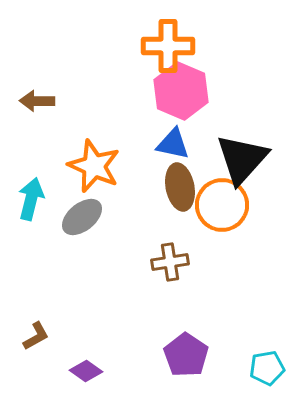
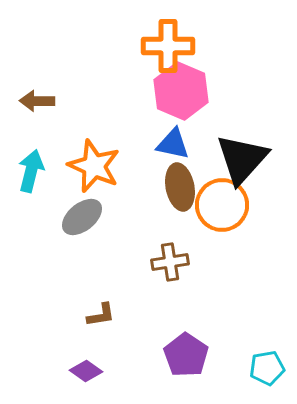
cyan arrow: moved 28 px up
brown L-shape: moved 65 px right, 21 px up; rotated 20 degrees clockwise
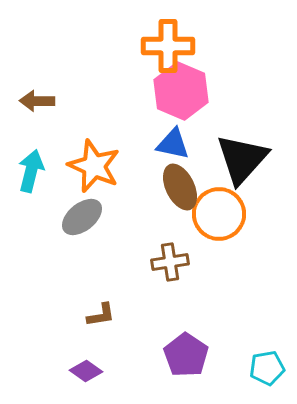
brown ellipse: rotated 15 degrees counterclockwise
orange circle: moved 3 px left, 9 px down
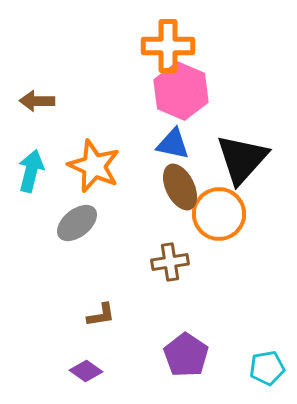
gray ellipse: moved 5 px left, 6 px down
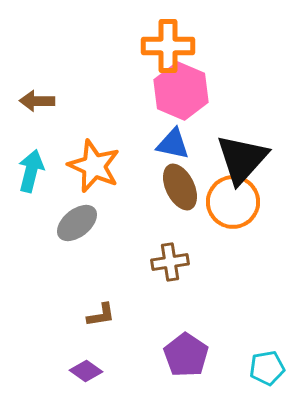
orange circle: moved 14 px right, 12 px up
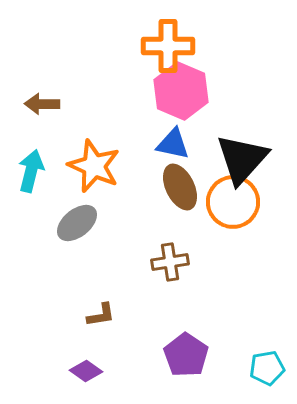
brown arrow: moved 5 px right, 3 px down
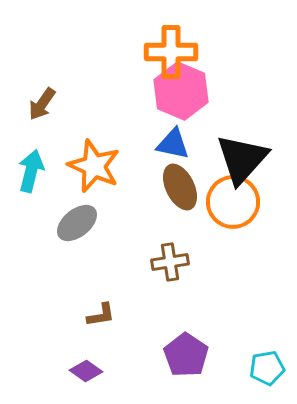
orange cross: moved 3 px right, 6 px down
brown arrow: rotated 56 degrees counterclockwise
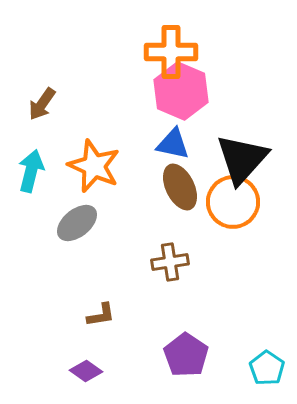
cyan pentagon: rotated 28 degrees counterclockwise
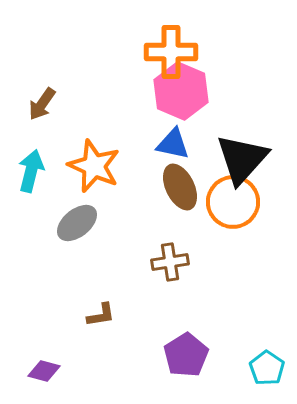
purple pentagon: rotated 6 degrees clockwise
purple diamond: moved 42 px left; rotated 20 degrees counterclockwise
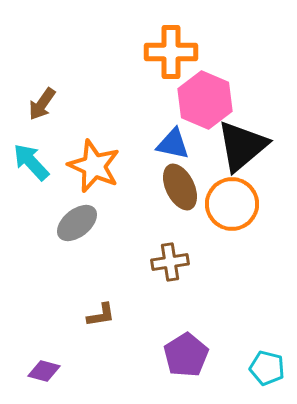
pink hexagon: moved 24 px right, 9 px down
black triangle: moved 13 px up; rotated 8 degrees clockwise
cyan arrow: moved 9 px up; rotated 57 degrees counterclockwise
orange circle: moved 1 px left, 2 px down
cyan pentagon: rotated 20 degrees counterclockwise
